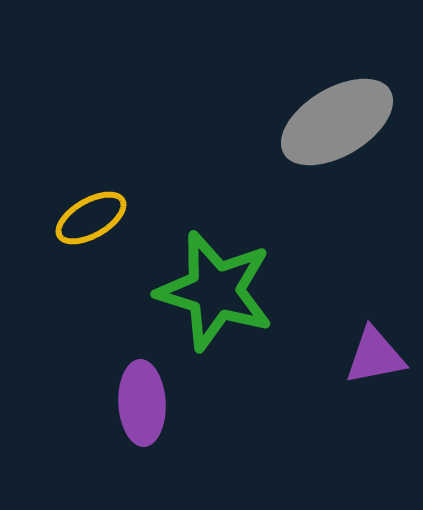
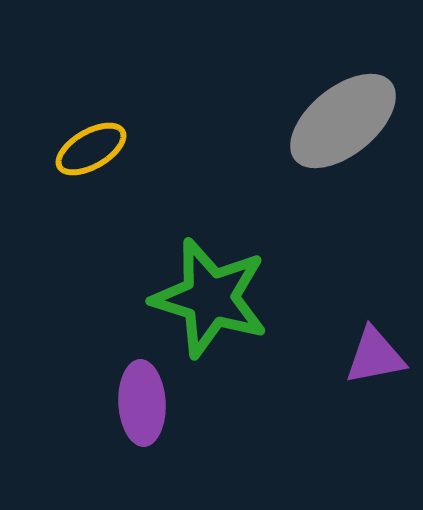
gray ellipse: moved 6 px right, 1 px up; rotated 8 degrees counterclockwise
yellow ellipse: moved 69 px up
green star: moved 5 px left, 7 px down
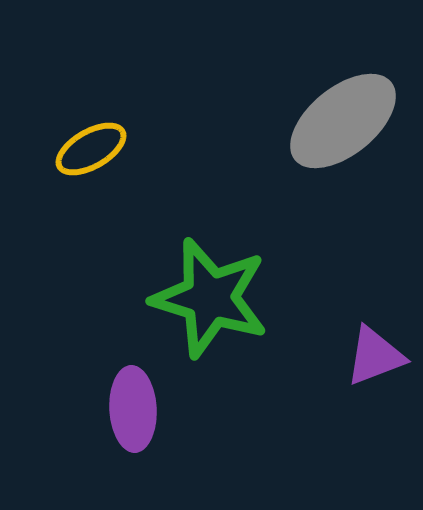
purple triangle: rotated 10 degrees counterclockwise
purple ellipse: moved 9 px left, 6 px down
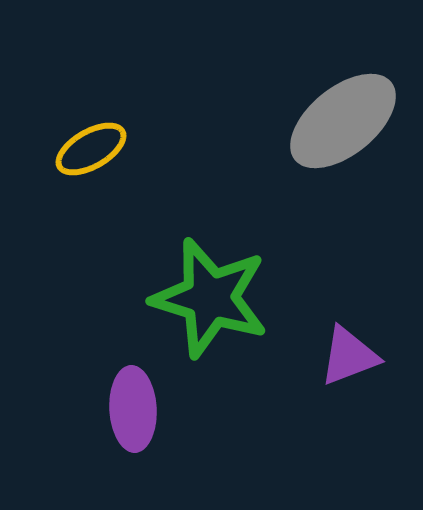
purple triangle: moved 26 px left
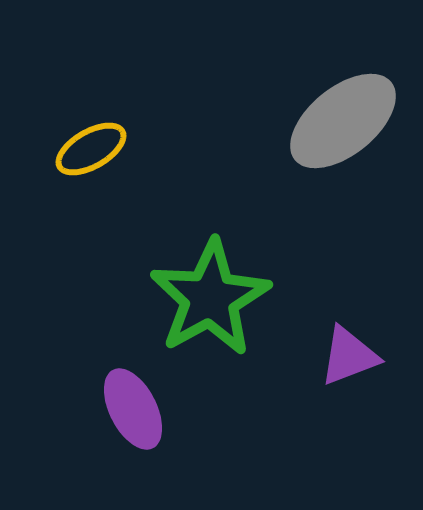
green star: rotated 26 degrees clockwise
purple ellipse: rotated 24 degrees counterclockwise
